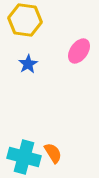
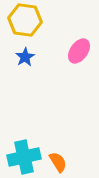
blue star: moved 3 px left, 7 px up
orange semicircle: moved 5 px right, 9 px down
cyan cross: rotated 28 degrees counterclockwise
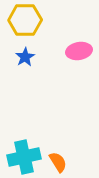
yellow hexagon: rotated 8 degrees counterclockwise
pink ellipse: rotated 45 degrees clockwise
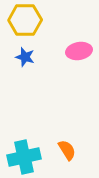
blue star: rotated 24 degrees counterclockwise
orange semicircle: moved 9 px right, 12 px up
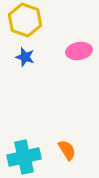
yellow hexagon: rotated 20 degrees clockwise
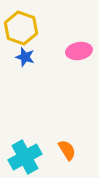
yellow hexagon: moved 4 px left, 8 px down
cyan cross: moved 1 px right; rotated 16 degrees counterclockwise
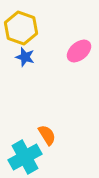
pink ellipse: rotated 30 degrees counterclockwise
orange semicircle: moved 20 px left, 15 px up
